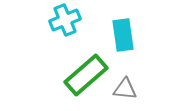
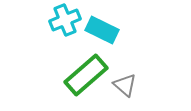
cyan rectangle: moved 21 px left, 5 px up; rotated 56 degrees counterclockwise
gray triangle: moved 4 px up; rotated 35 degrees clockwise
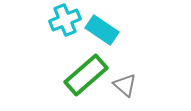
cyan rectangle: rotated 8 degrees clockwise
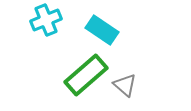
cyan cross: moved 19 px left
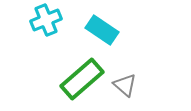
green rectangle: moved 4 px left, 4 px down
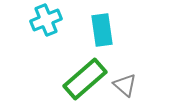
cyan rectangle: rotated 48 degrees clockwise
green rectangle: moved 3 px right
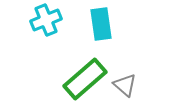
cyan rectangle: moved 1 px left, 6 px up
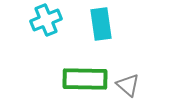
green rectangle: rotated 42 degrees clockwise
gray triangle: moved 3 px right
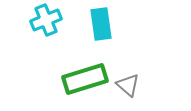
green rectangle: rotated 18 degrees counterclockwise
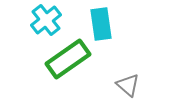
cyan cross: rotated 16 degrees counterclockwise
green rectangle: moved 17 px left, 20 px up; rotated 18 degrees counterclockwise
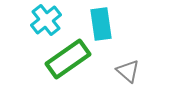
gray triangle: moved 14 px up
